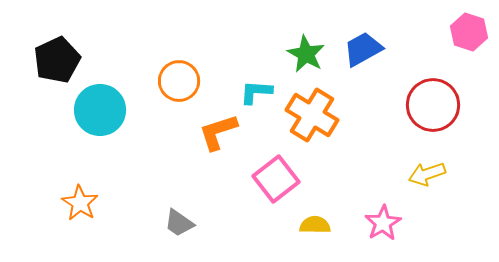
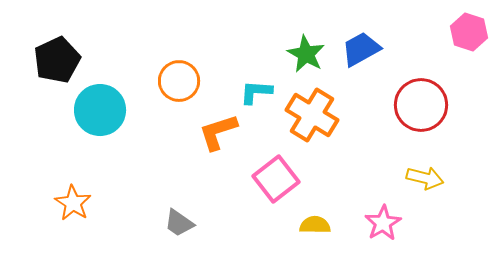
blue trapezoid: moved 2 px left
red circle: moved 12 px left
yellow arrow: moved 2 px left, 4 px down; rotated 147 degrees counterclockwise
orange star: moved 7 px left
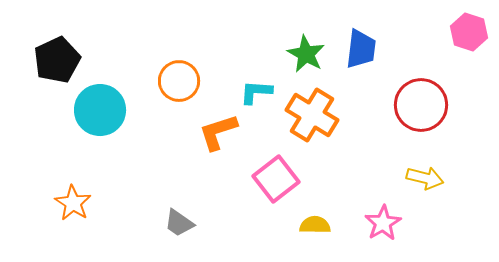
blue trapezoid: rotated 126 degrees clockwise
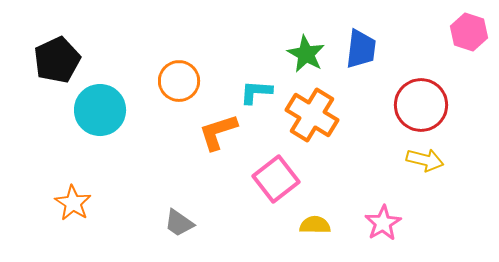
yellow arrow: moved 18 px up
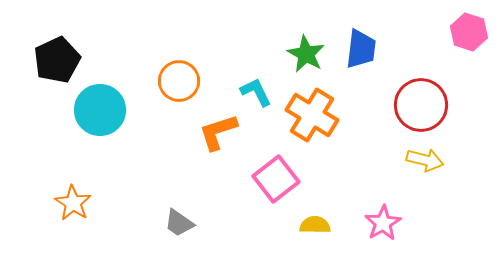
cyan L-shape: rotated 60 degrees clockwise
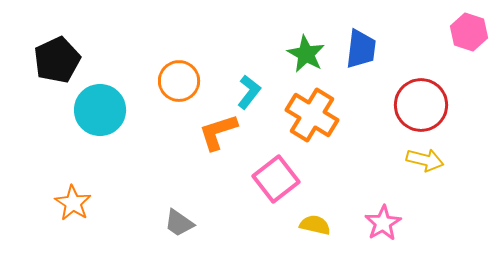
cyan L-shape: moved 7 px left; rotated 64 degrees clockwise
yellow semicircle: rotated 12 degrees clockwise
